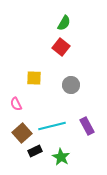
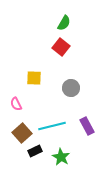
gray circle: moved 3 px down
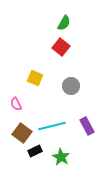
yellow square: moved 1 px right; rotated 21 degrees clockwise
gray circle: moved 2 px up
brown square: rotated 12 degrees counterclockwise
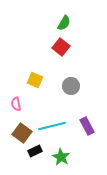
yellow square: moved 2 px down
pink semicircle: rotated 16 degrees clockwise
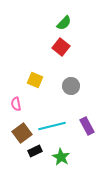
green semicircle: rotated 14 degrees clockwise
brown square: rotated 18 degrees clockwise
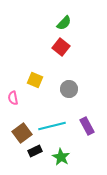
gray circle: moved 2 px left, 3 px down
pink semicircle: moved 3 px left, 6 px up
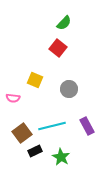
red square: moved 3 px left, 1 px down
pink semicircle: rotated 72 degrees counterclockwise
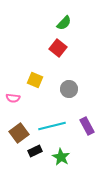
brown square: moved 3 px left
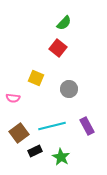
yellow square: moved 1 px right, 2 px up
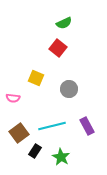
green semicircle: rotated 21 degrees clockwise
black rectangle: rotated 32 degrees counterclockwise
